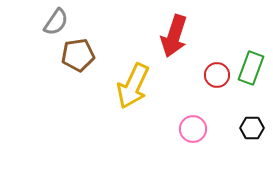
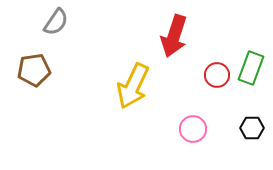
brown pentagon: moved 44 px left, 15 px down
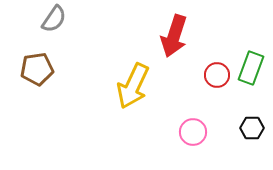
gray semicircle: moved 2 px left, 3 px up
brown pentagon: moved 3 px right, 1 px up
pink circle: moved 3 px down
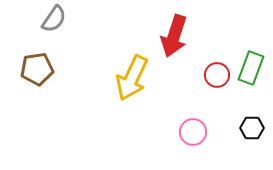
yellow arrow: moved 1 px left, 8 px up
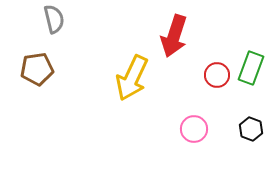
gray semicircle: rotated 48 degrees counterclockwise
black hexagon: moved 1 px left, 1 px down; rotated 20 degrees clockwise
pink circle: moved 1 px right, 3 px up
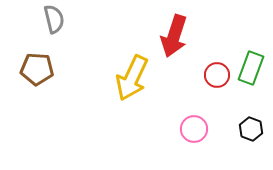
brown pentagon: rotated 12 degrees clockwise
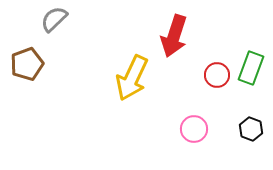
gray semicircle: rotated 120 degrees counterclockwise
brown pentagon: moved 10 px left, 5 px up; rotated 24 degrees counterclockwise
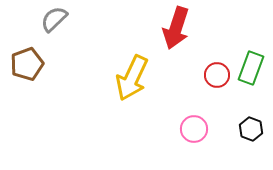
red arrow: moved 2 px right, 8 px up
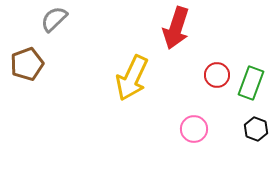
green rectangle: moved 15 px down
black hexagon: moved 5 px right
